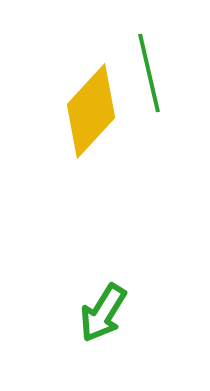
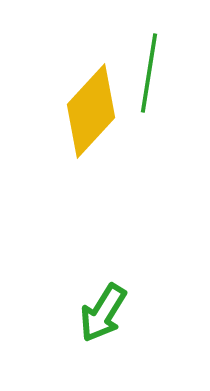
green line: rotated 22 degrees clockwise
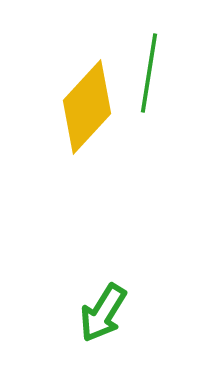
yellow diamond: moved 4 px left, 4 px up
